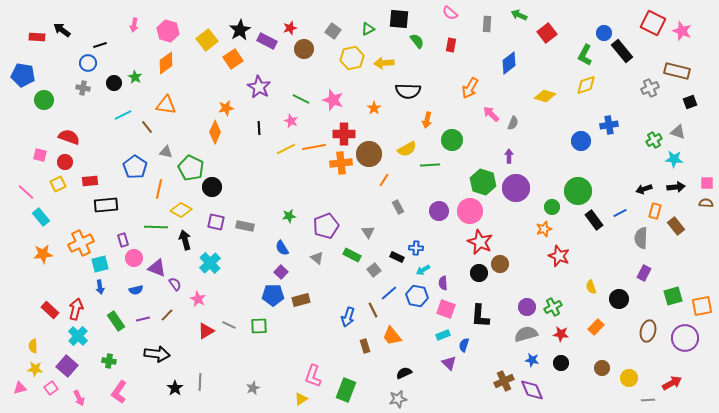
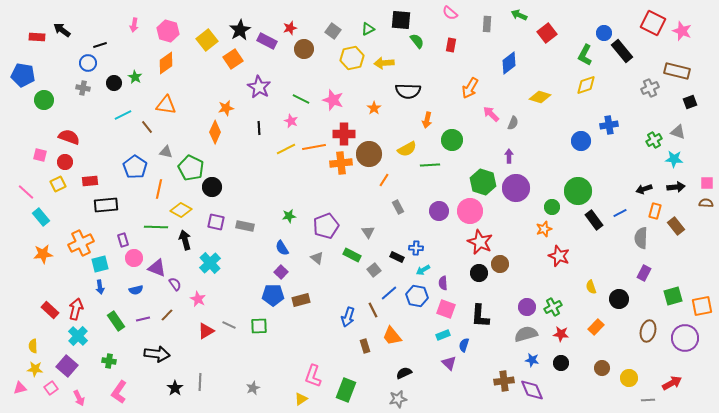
black square at (399, 19): moved 2 px right, 1 px down
yellow diamond at (545, 96): moved 5 px left, 1 px down
brown cross at (504, 381): rotated 18 degrees clockwise
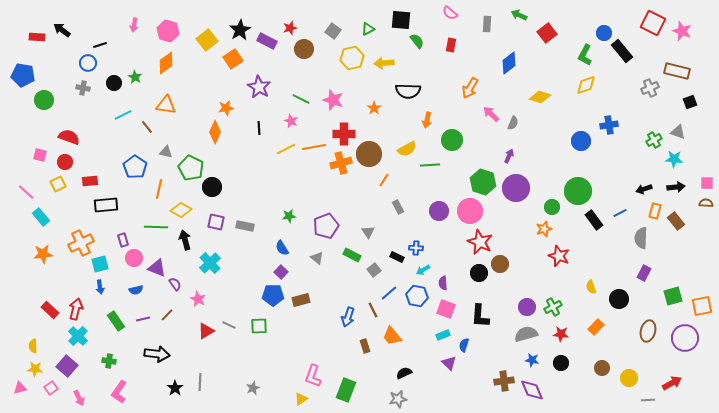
purple arrow at (509, 156): rotated 24 degrees clockwise
orange cross at (341, 163): rotated 10 degrees counterclockwise
brown rectangle at (676, 226): moved 5 px up
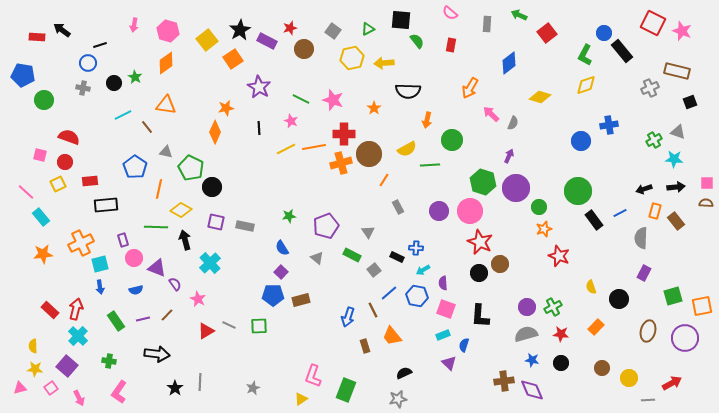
green circle at (552, 207): moved 13 px left
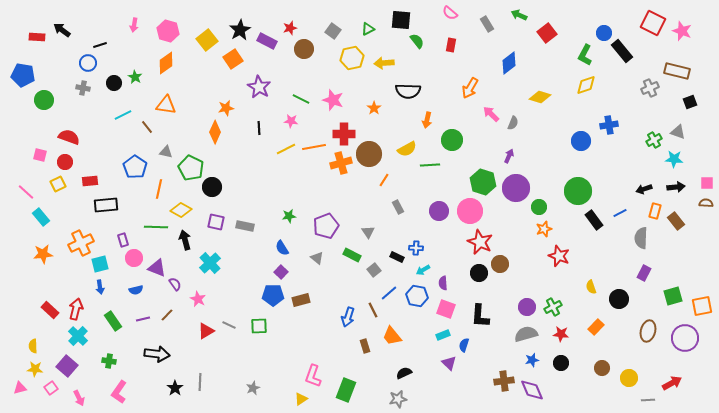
gray rectangle at (487, 24): rotated 35 degrees counterclockwise
pink star at (291, 121): rotated 16 degrees counterclockwise
green rectangle at (116, 321): moved 3 px left
blue star at (532, 360): rotated 24 degrees counterclockwise
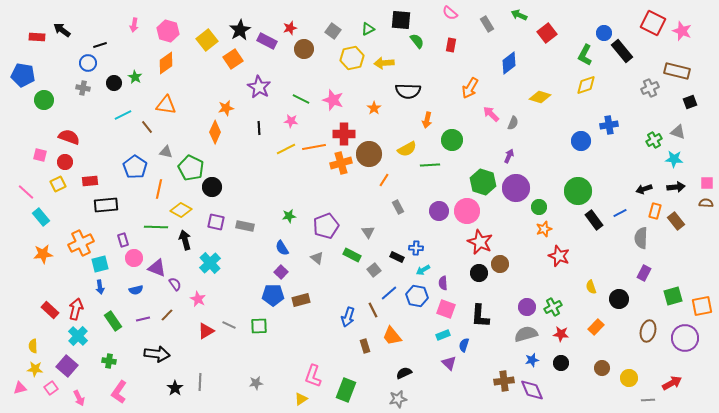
pink circle at (470, 211): moved 3 px left
gray star at (253, 388): moved 3 px right, 5 px up; rotated 16 degrees clockwise
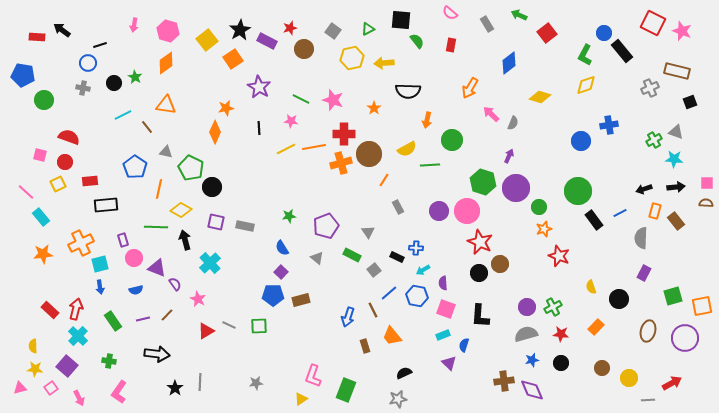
gray triangle at (678, 132): moved 2 px left
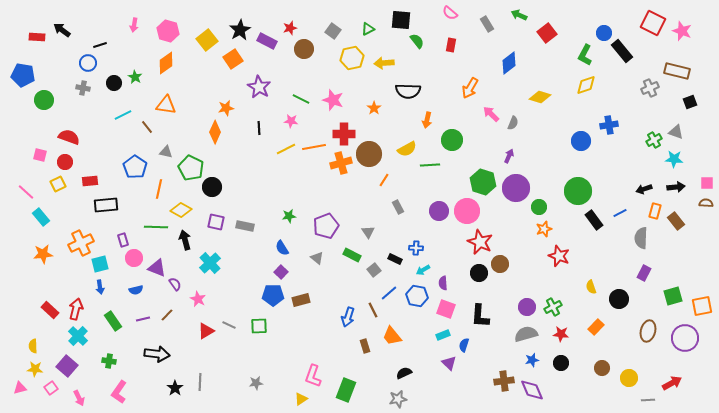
black rectangle at (397, 257): moved 2 px left, 2 px down
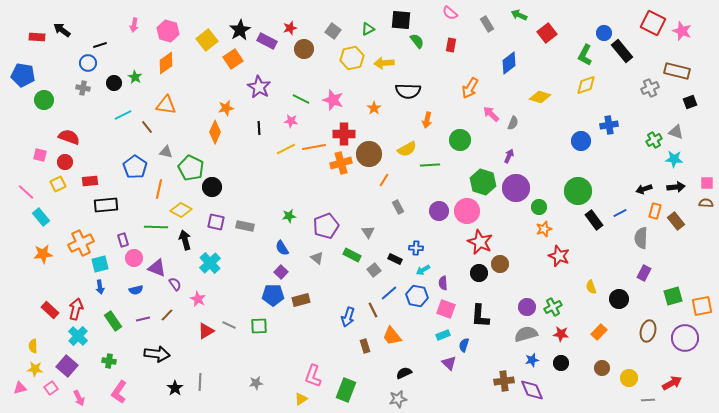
green circle at (452, 140): moved 8 px right
orange rectangle at (596, 327): moved 3 px right, 5 px down
